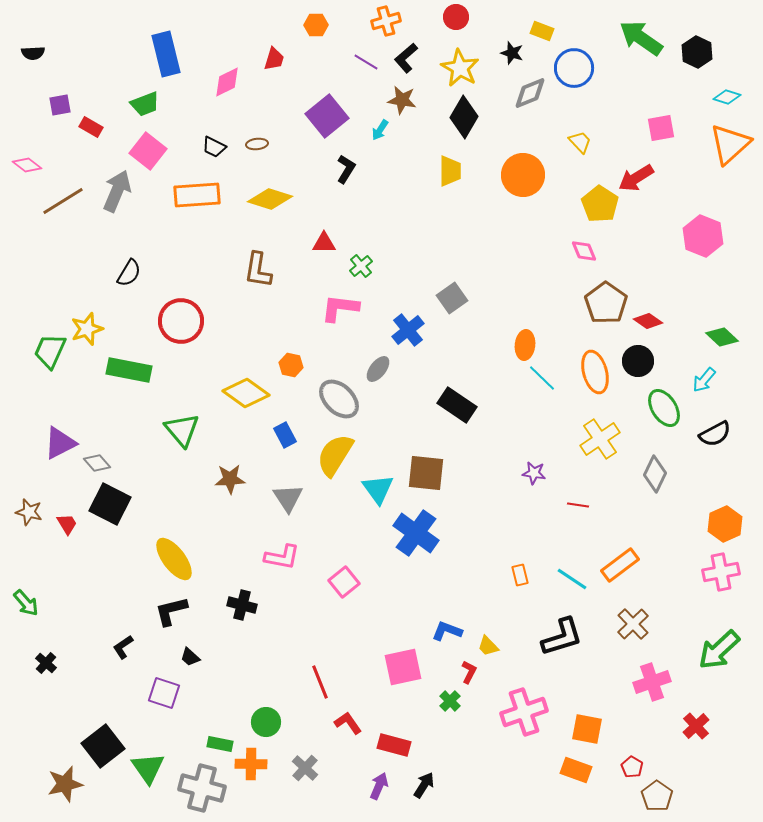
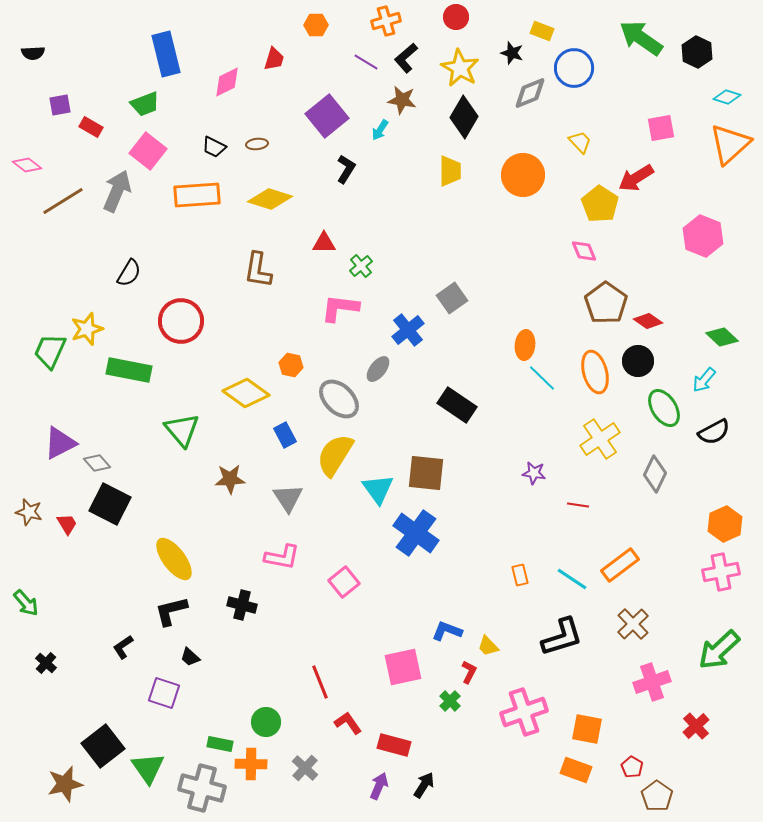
black semicircle at (715, 434): moved 1 px left, 2 px up
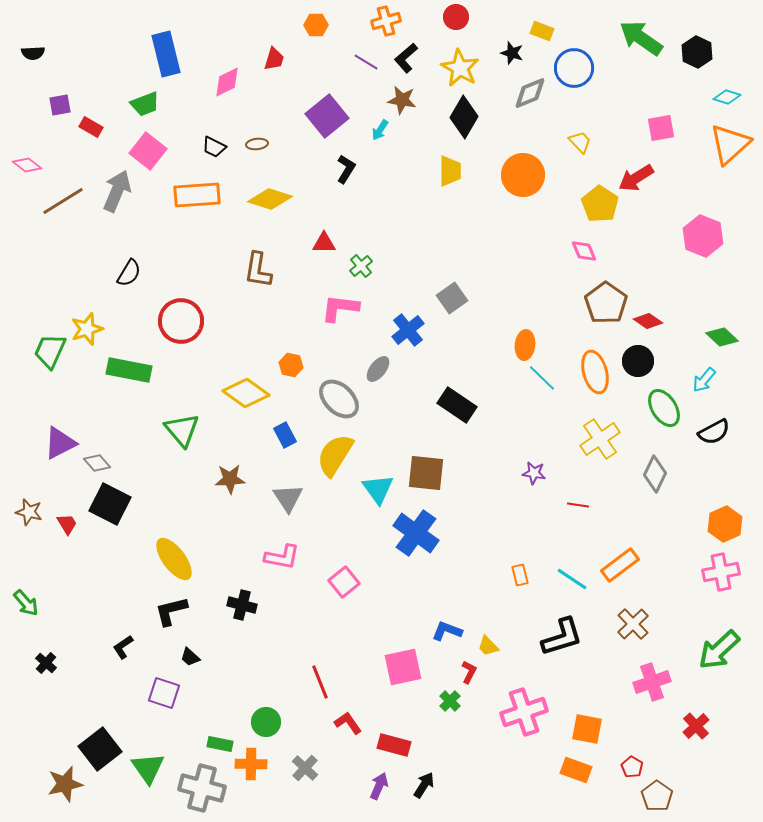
black square at (103, 746): moved 3 px left, 3 px down
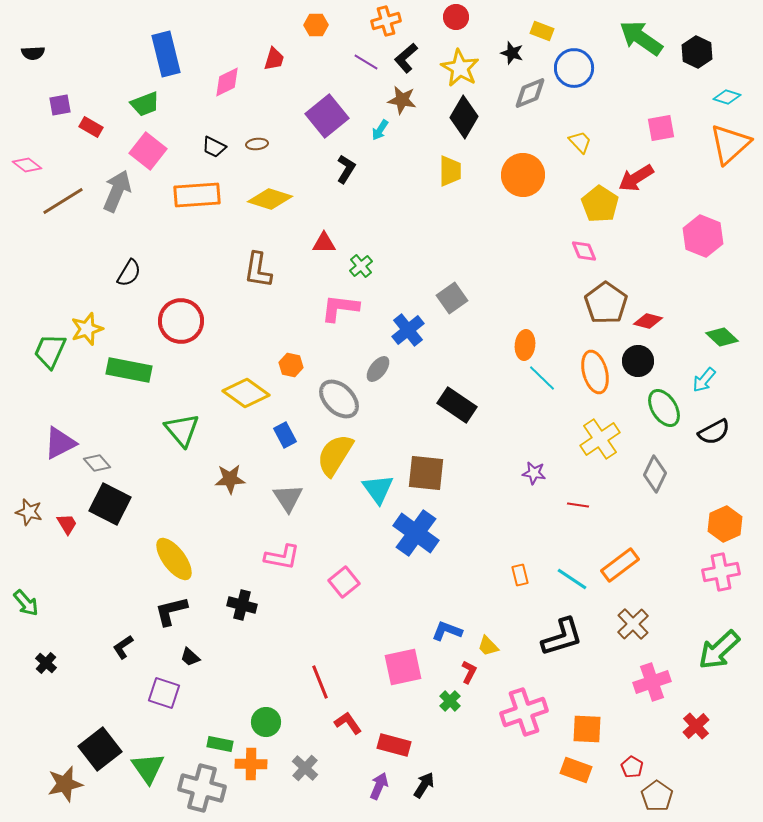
red diamond at (648, 321): rotated 20 degrees counterclockwise
orange square at (587, 729): rotated 8 degrees counterclockwise
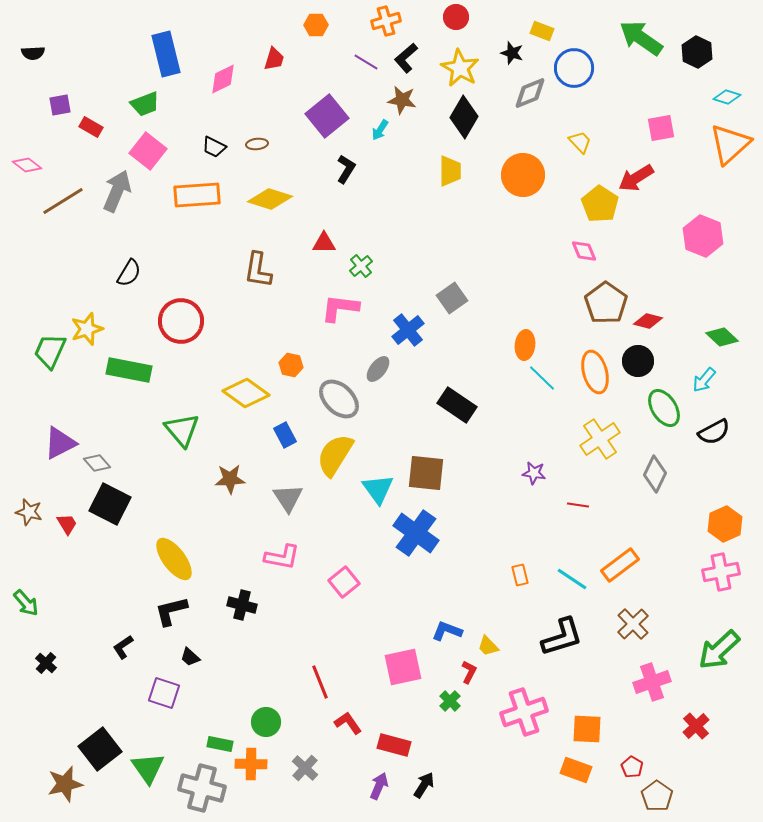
pink diamond at (227, 82): moved 4 px left, 3 px up
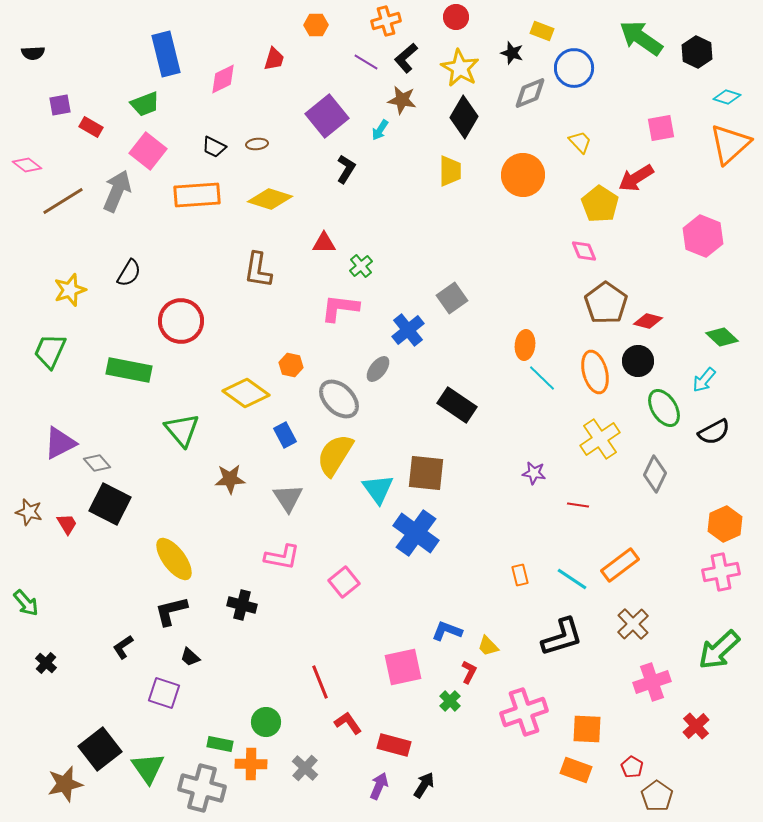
yellow star at (87, 329): moved 17 px left, 39 px up
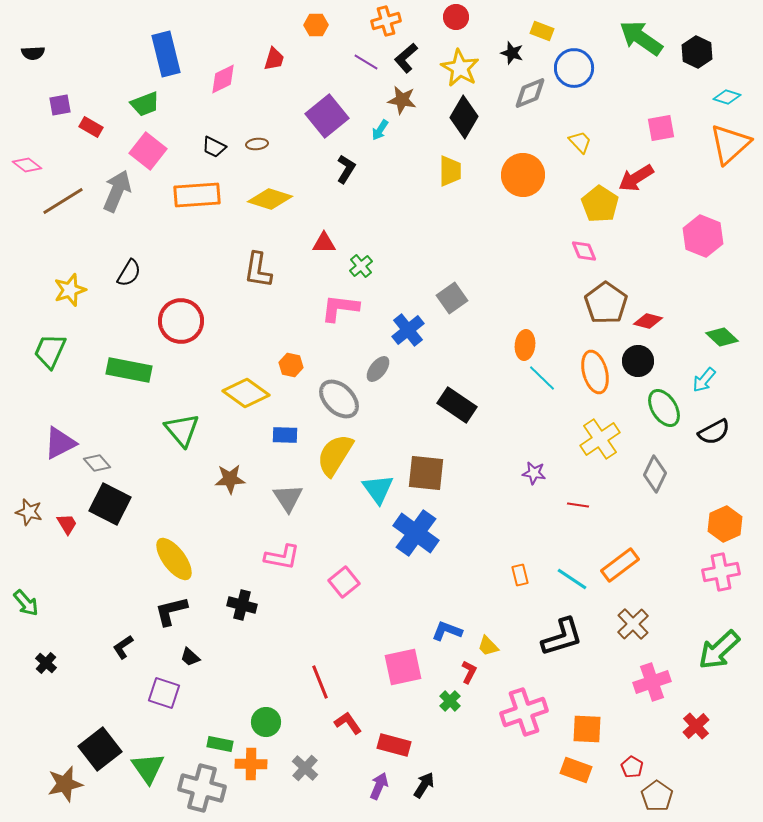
blue rectangle at (285, 435): rotated 60 degrees counterclockwise
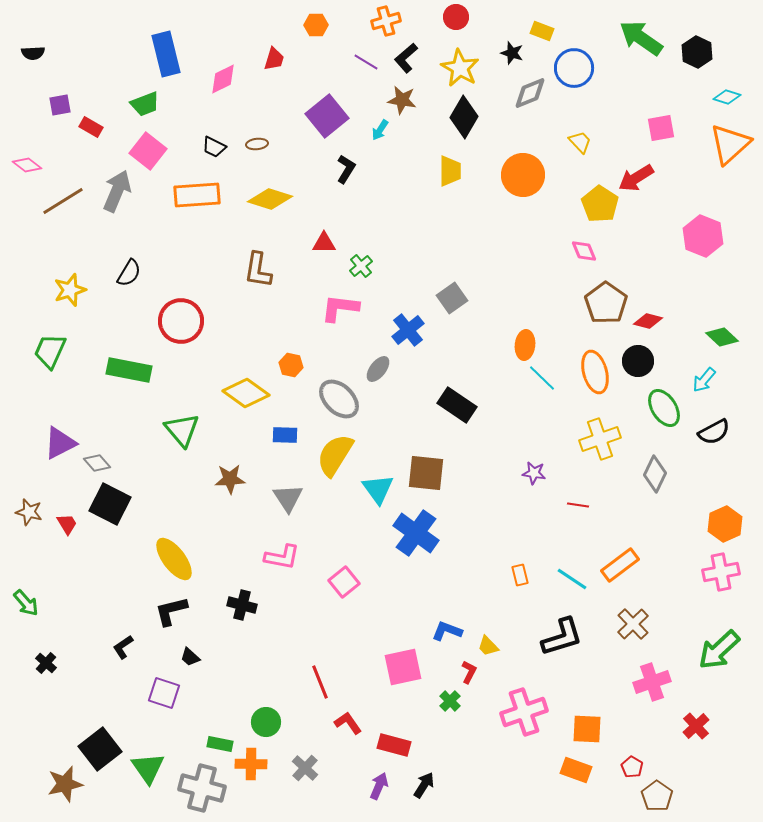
yellow cross at (600, 439): rotated 15 degrees clockwise
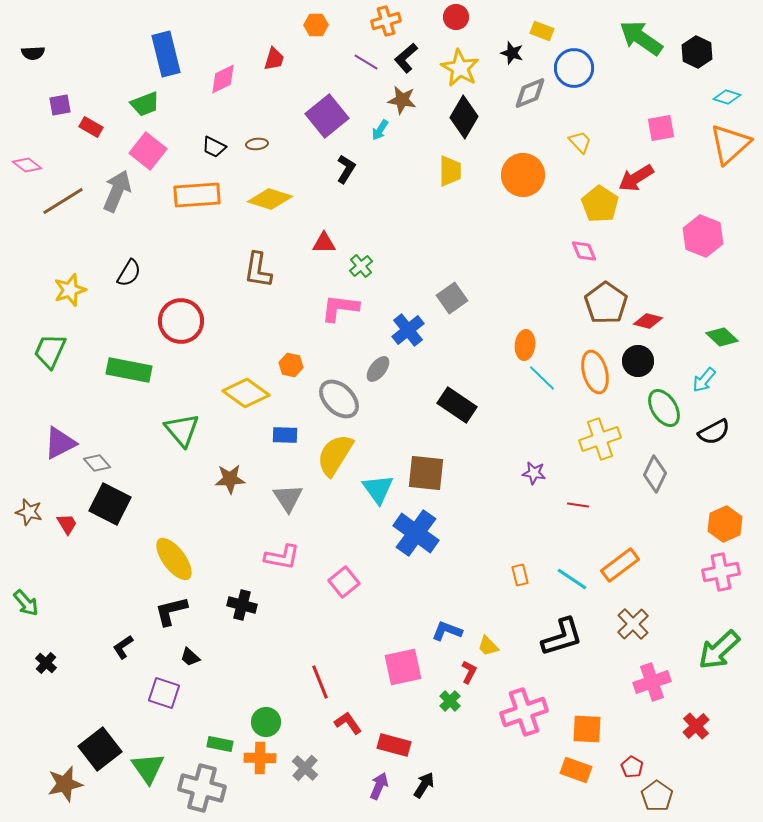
orange cross at (251, 764): moved 9 px right, 6 px up
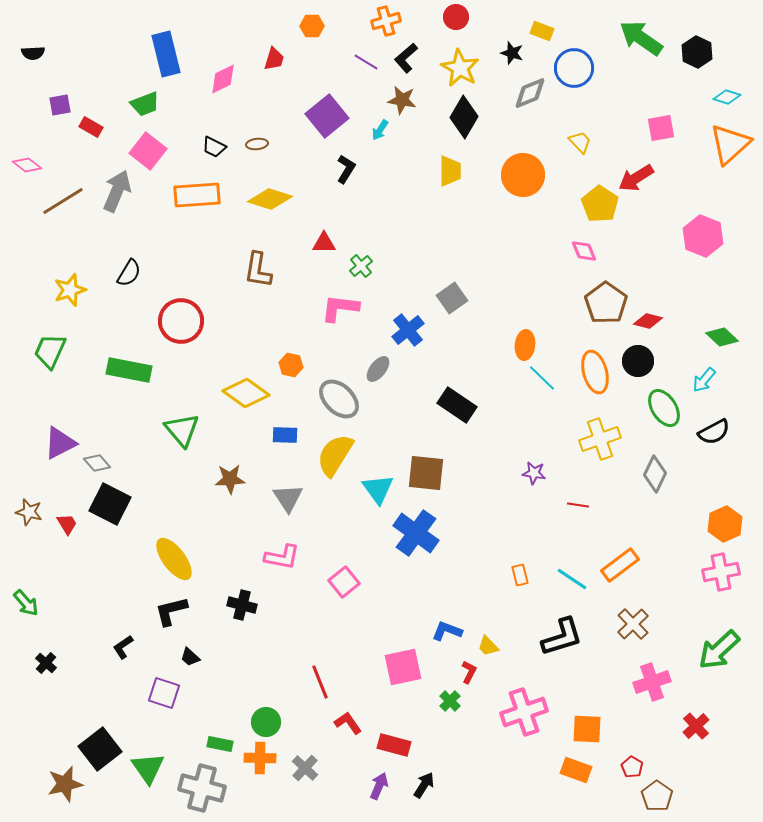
orange hexagon at (316, 25): moved 4 px left, 1 px down
